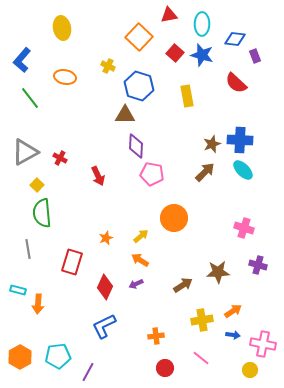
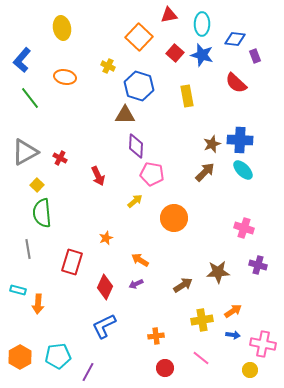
yellow arrow at (141, 236): moved 6 px left, 35 px up
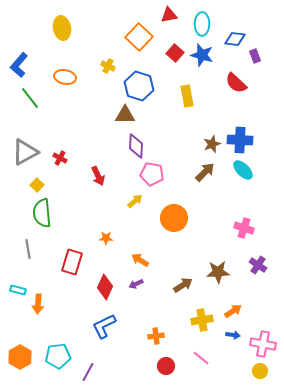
blue L-shape at (22, 60): moved 3 px left, 5 px down
orange star at (106, 238): rotated 24 degrees clockwise
purple cross at (258, 265): rotated 18 degrees clockwise
red circle at (165, 368): moved 1 px right, 2 px up
yellow circle at (250, 370): moved 10 px right, 1 px down
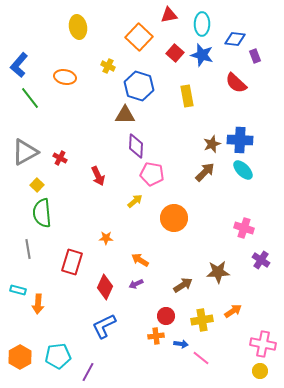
yellow ellipse at (62, 28): moved 16 px right, 1 px up
purple cross at (258, 265): moved 3 px right, 5 px up
blue arrow at (233, 335): moved 52 px left, 9 px down
red circle at (166, 366): moved 50 px up
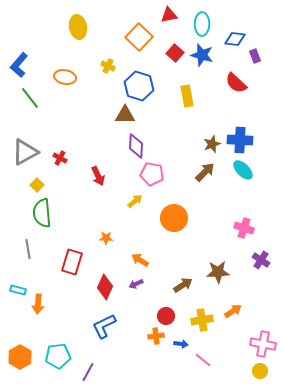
pink line at (201, 358): moved 2 px right, 2 px down
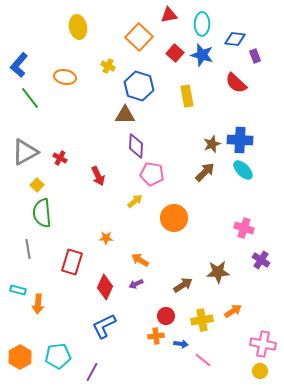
purple line at (88, 372): moved 4 px right
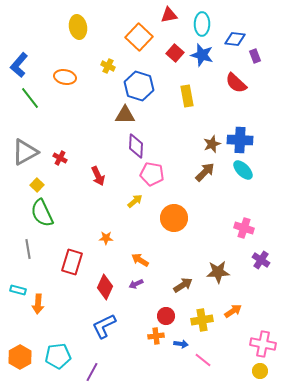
green semicircle at (42, 213): rotated 20 degrees counterclockwise
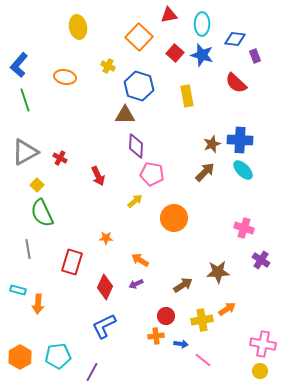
green line at (30, 98): moved 5 px left, 2 px down; rotated 20 degrees clockwise
orange arrow at (233, 311): moved 6 px left, 2 px up
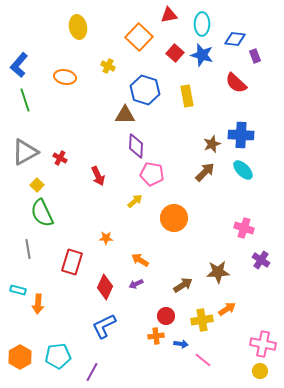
blue hexagon at (139, 86): moved 6 px right, 4 px down
blue cross at (240, 140): moved 1 px right, 5 px up
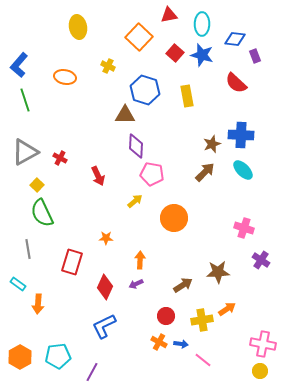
orange arrow at (140, 260): rotated 60 degrees clockwise
cyan rectangle at (18, 290): moved 6 px up; rotated 21 degrees clockwise
orange cross at (156, 336): moved 3 px right, 6 px down; rotated 35 degrees clockwise
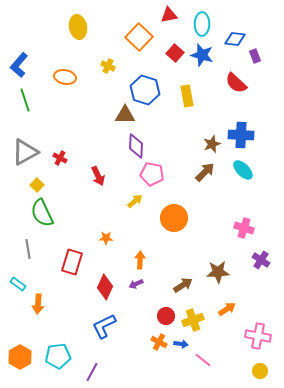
yellow cross at (202, 320): moved 9 px left; rotated 10 degrees counterclockwise
pink cross at (263, 344): moved 5 px left, 8 px up
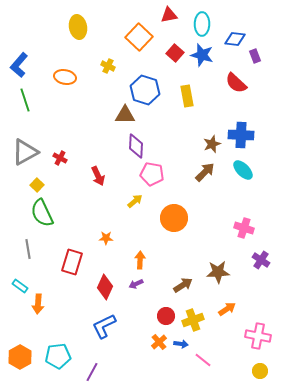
cyan rectangle at (18, 284): moved 2 px right, 2 px down
orange cross at (159, 342): rotated 21 degrees clockwise
